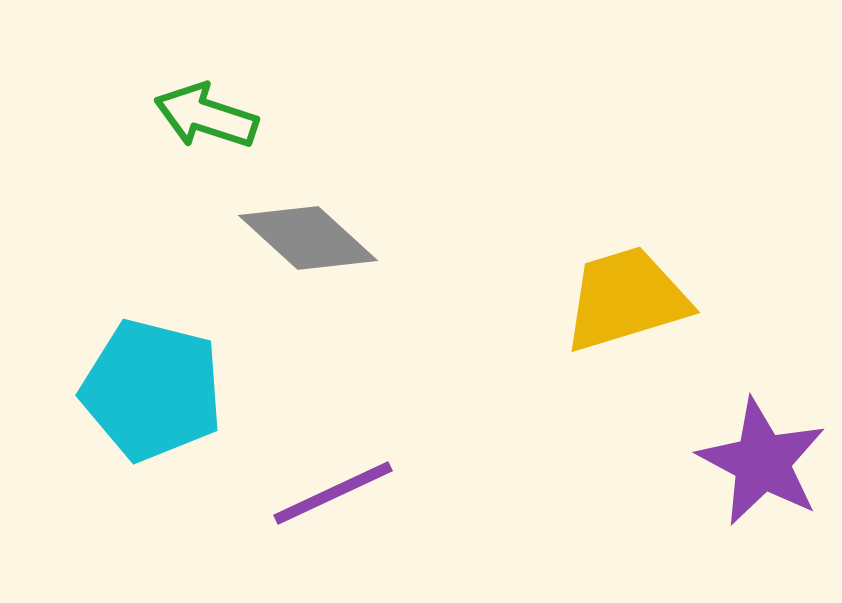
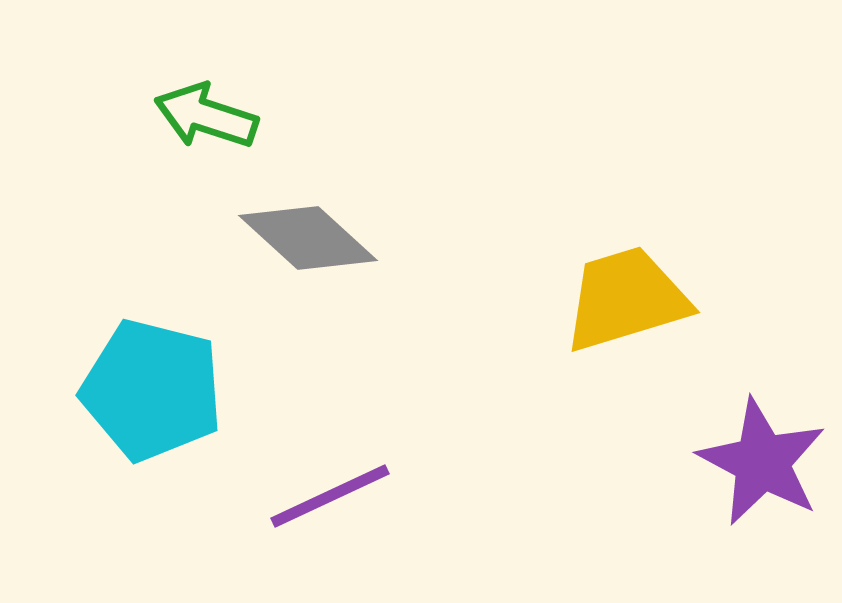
purple line: moved 3 px left, 3 px down
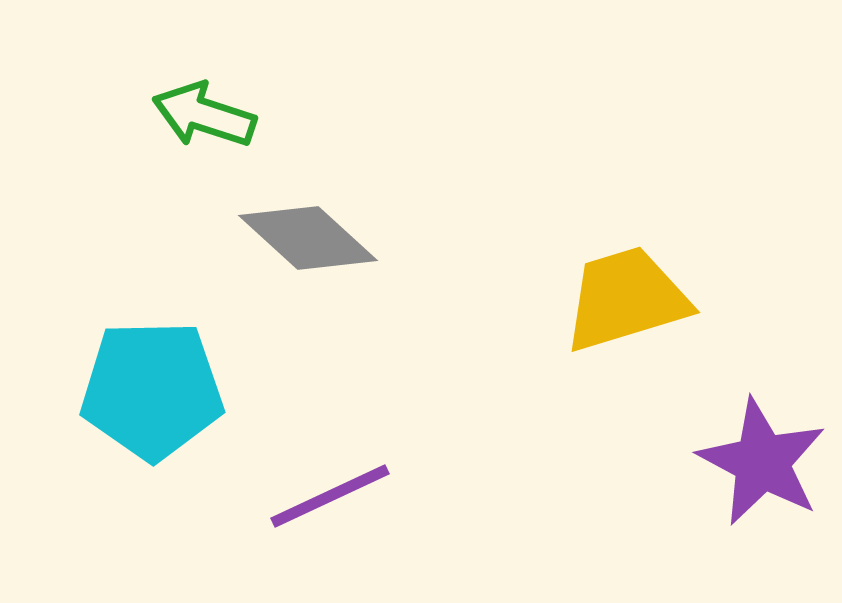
green arrow: moved 2 px left, 1 px up
cyan pentagon: rotated 15 degrees counterclockwise
